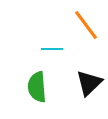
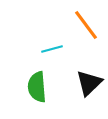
cyan line: rotated 15 degrees counterclockwise
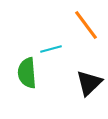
cyan line: moved 1 px left
green semicircle: moved 10 px left, 14 px up
